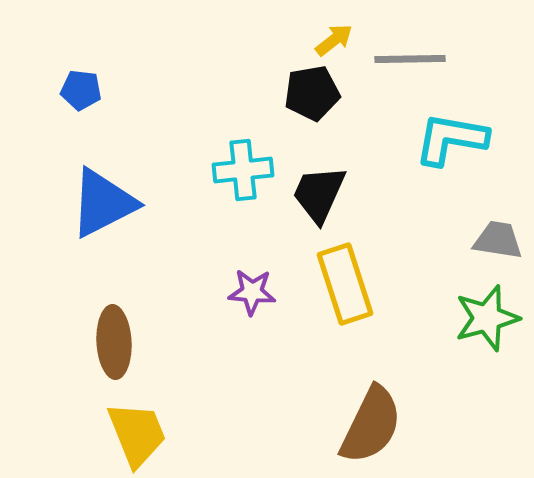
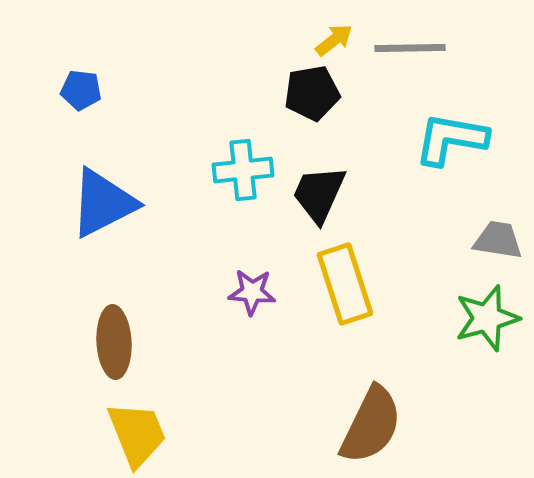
gray line: moved 11 px up
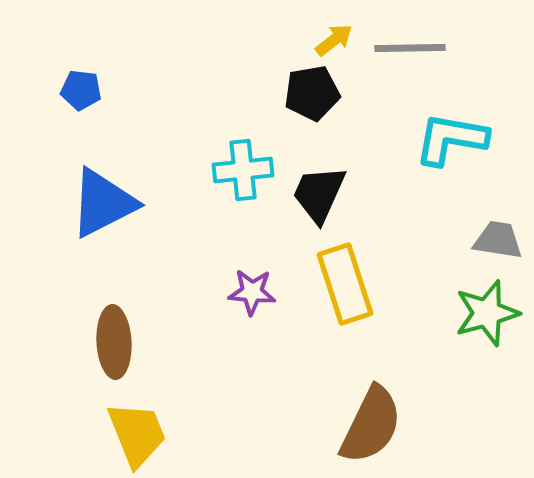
green star: moved 5 px up
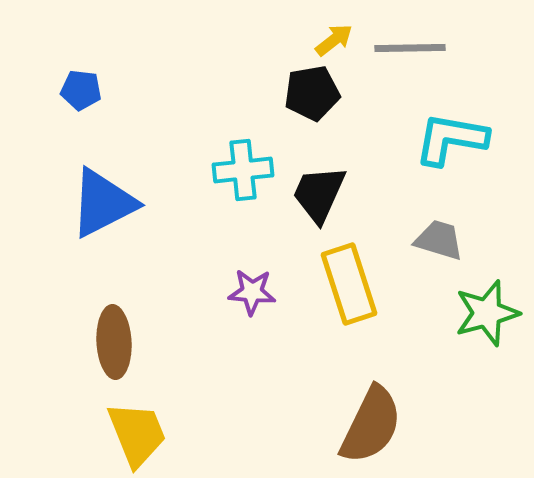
gray trapezoid: moved 59 px left; rotated 8 degrees clockwise
yellow rectangle: moved 4 px right
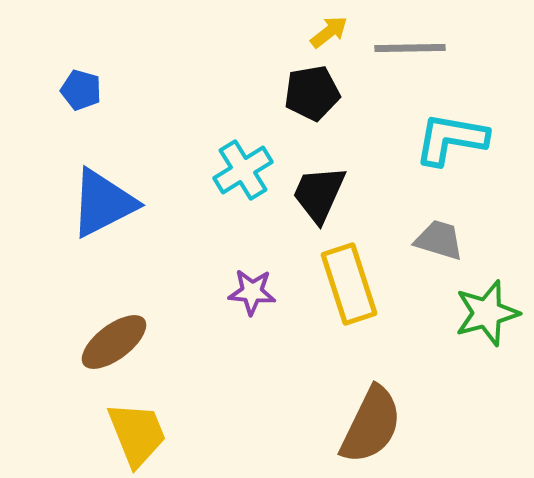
yellow arrow: moved 5 px left, 8 px up
blue pentagon: rotated 9 degrees clockwise
cyan cross: rotated 26 degrees counterclockwise
brown ellipse: rotated 56 degrees clockwise
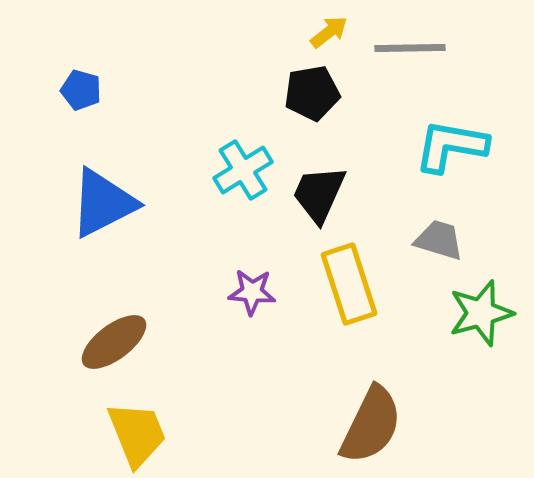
cyan L-shape: moved 7 px down
green star: moved 6 px left
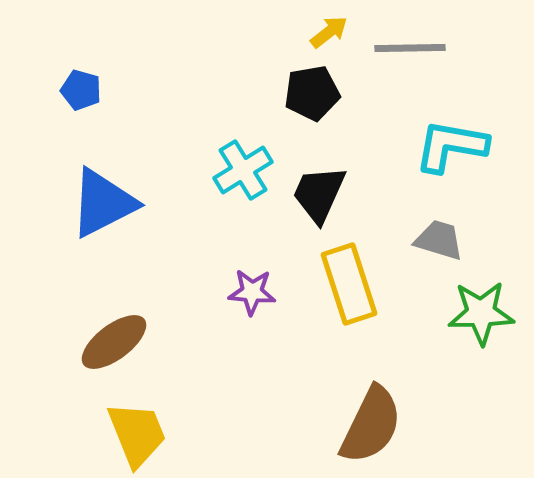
green star: rotated 14 degrees clockwise
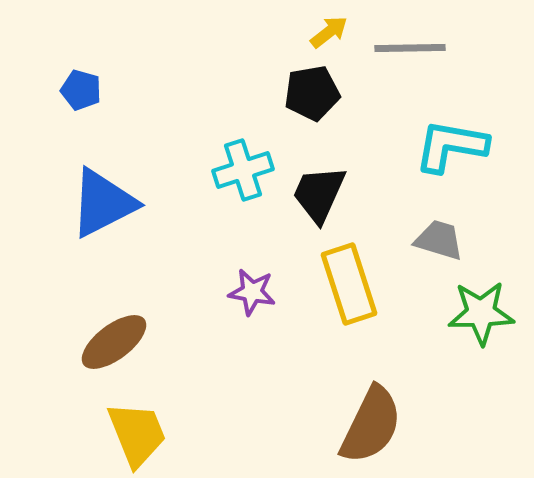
cyan cross: rotated 14 degrees clockwise
purple star: rotated 6 degrees clockwise
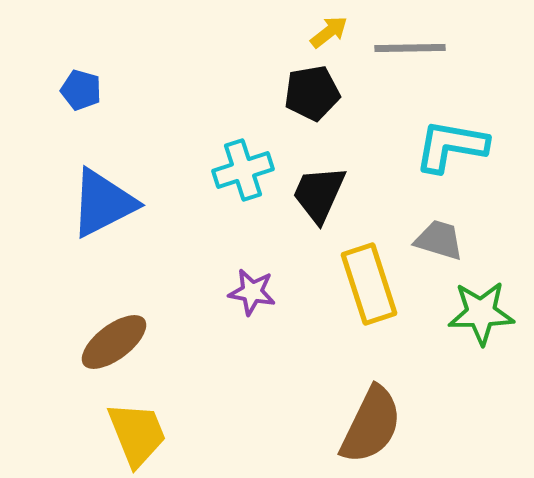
yellow rectangle: moved 20 px right
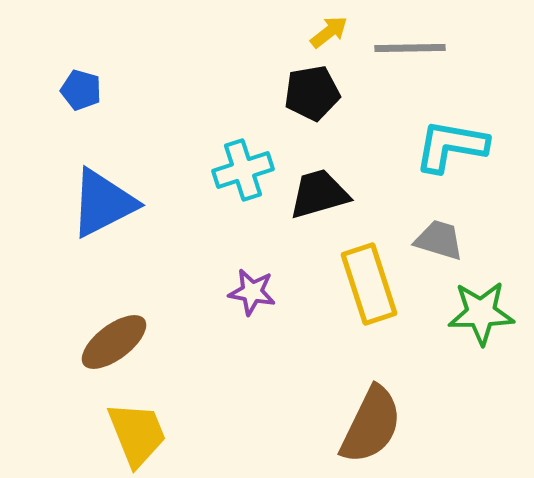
black trapezoid: rotated 50 degrees clockwise
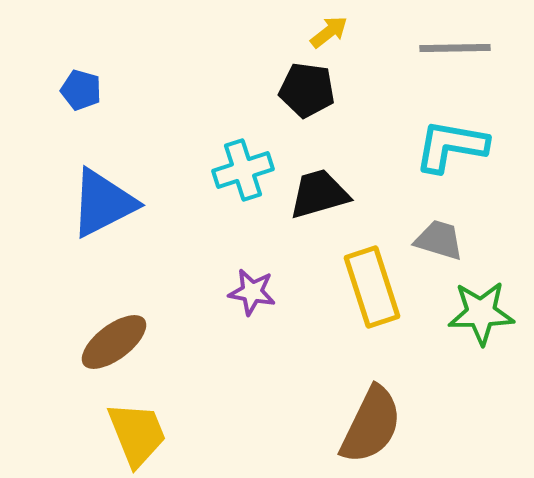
gray line: moved 45 px right
black pentagon: moved 5 px left, 3 px up; rotated 18 degrees clockwise
yellow rectangle: moved 3 px right, 3 px down
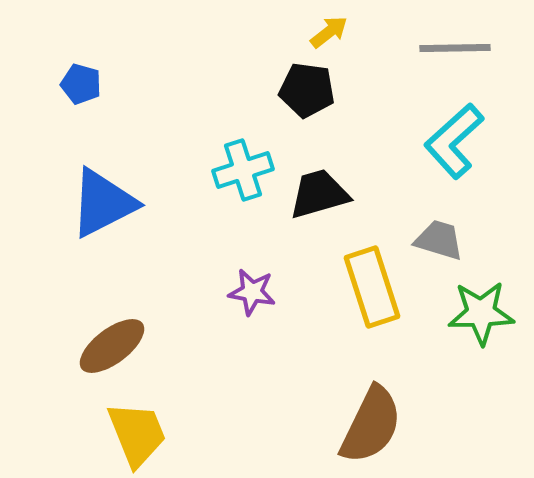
blue pentagon: moved 6 px up
cyan L-shape: moved 3 px right, 5 px up; rotated 52 degrees counterclockwise
brown ellipse: moved 2 px left, 4 px down
